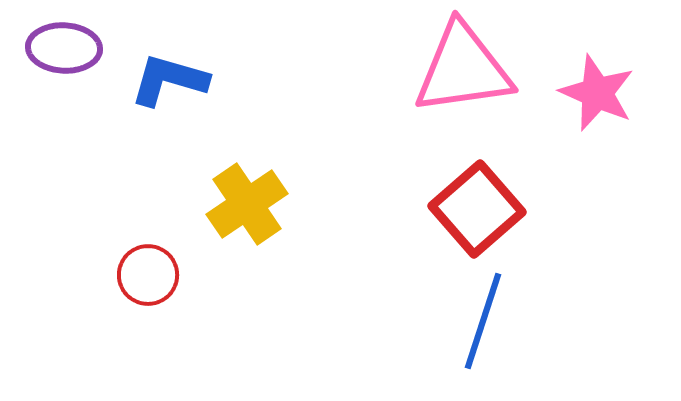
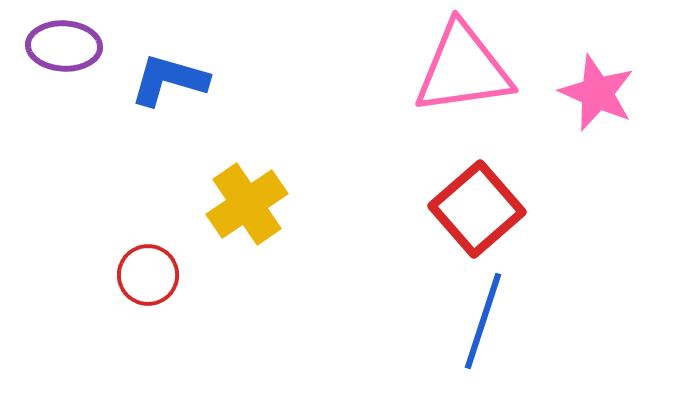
purple ellipse: moved 2 px up
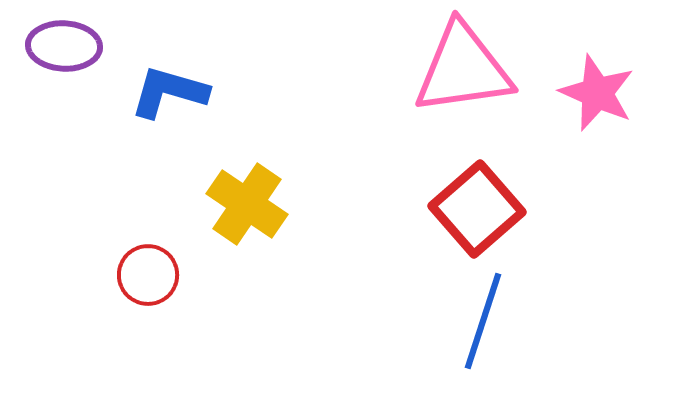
blue L-shape: moved 12 px down
yellow cross: rotated 22 degrees counterclockwise
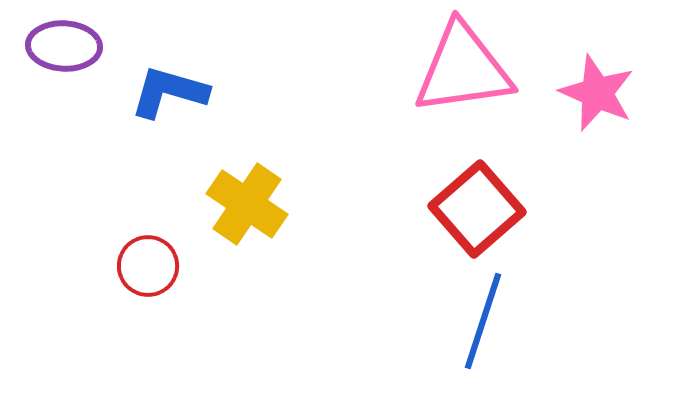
red circle: moved 9 px up
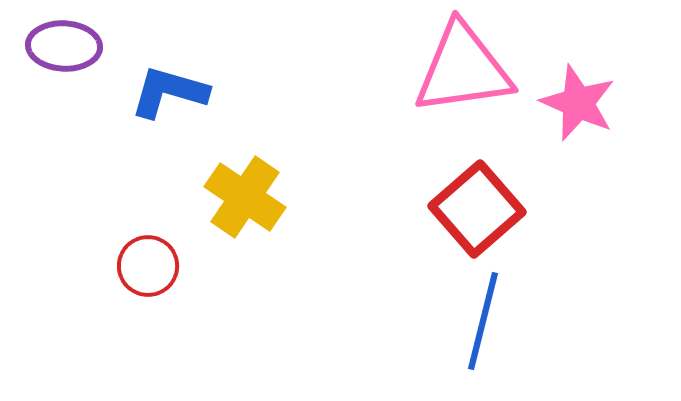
pink star: moved 19 px left, 10 px down
yellow cross: moved 2 px left, 7 px up
blue line: rotated 4 degrees counterclockwise
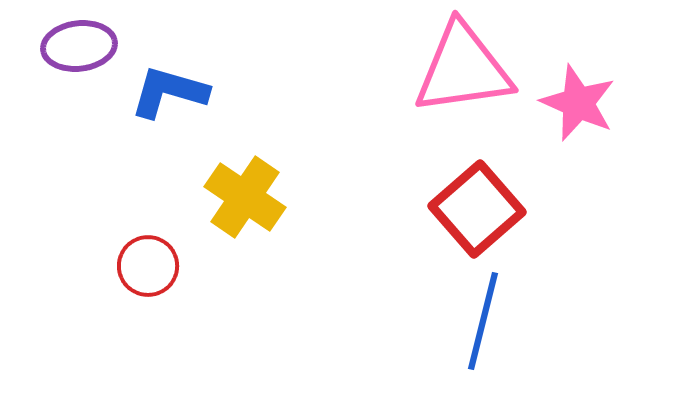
purple ellipse: moved 15 px right; rotated 10 degrees counterclockwise
